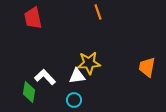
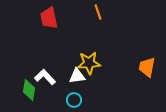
red trapezoid: moved 16 px right
green diamond: moved 2 px up
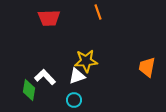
red trapezoid: rotated 80 degrees counterclockwise
yellow star: moved 3 px left, 2 px up
white triangle: rotated 12 degrees counterclockwise
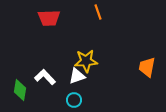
green diamond: moved 9 px left
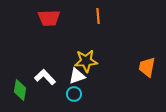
orange line: moved 4 px down; rotated 14 degrees clockwise
cyan circle: moved 6 px up
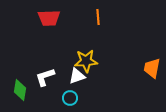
orange line: moved 1 px down
orange trapezoid: moved 5 px right, 1 px down
white L-shape: rotated 65 degrees counterclockwise
cyan circle: moved 4 px left, 4 px down
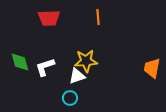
white L-shape: moved 10 px up
green diamond: moved 28 px up; rotated 25 degrees counterclockwise
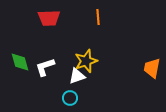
yellow star: rotated 15 degrees counterclockwise
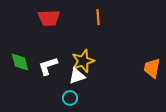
yellow star: moved 3 px left
white L-shape: moved 3 px right, 1 px up
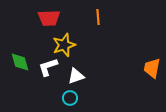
yellow star: moved 19 px left, 16 px up
white L-shape: moved 1 px down
white triangle: moved 1 px left
